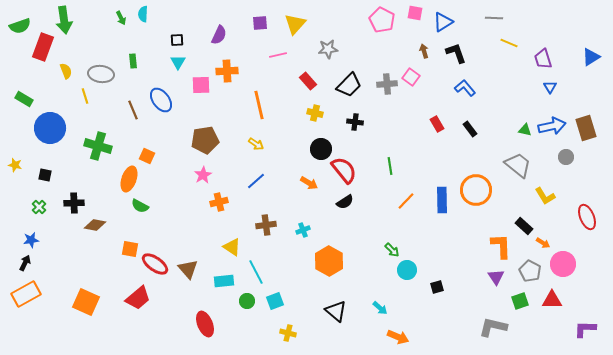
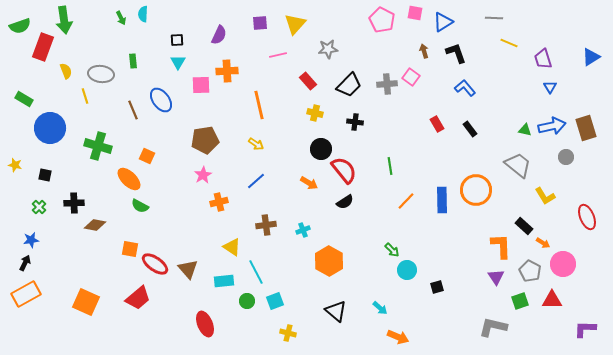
orange ellipse at (129, 179): rotated 65 degrees counterclockwise
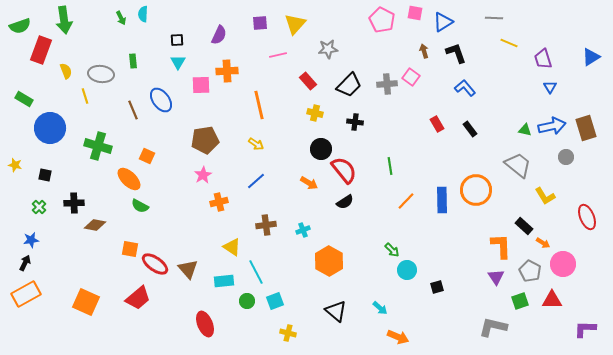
red rectangle at (43, 47): moved 2 px left, 3 px down
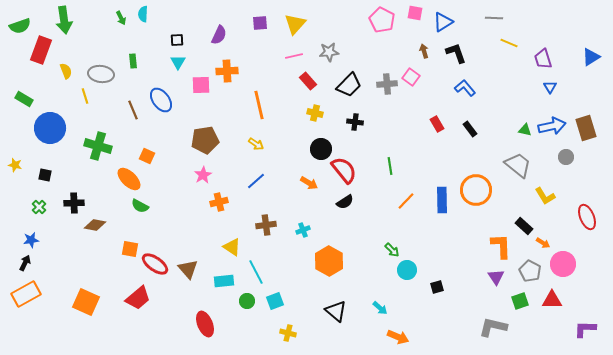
gray star at (328, 49): moved 1 px right, 3 px down
pink line at (278, 55): moved 16 px right, 1 px down
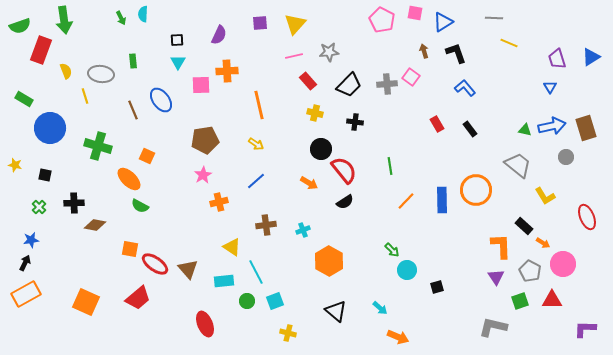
purple trapezoid at (543, 59): moved 14 px right
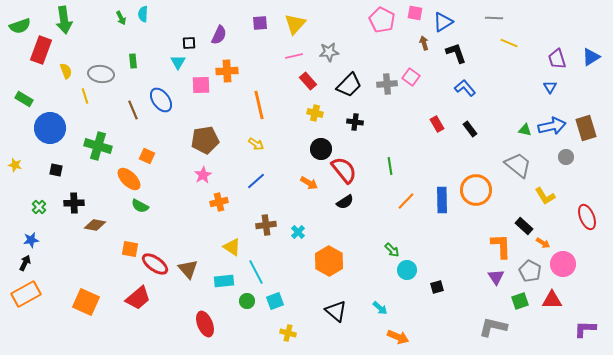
black square at (177, 40): moved 12 px right, 3 px down
brown arrow at (424, 51): moved 8 px up
black square at (45, 175): moved 11 px right, 5 px up
cyan cross at (303, 230): moved 5 px left, 2 px down; rotated 24 degrees counterclockwise
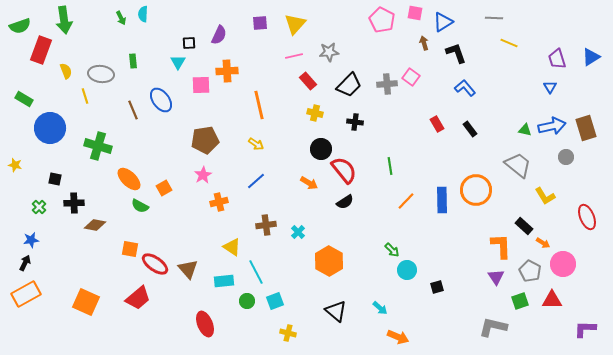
orange square at (147, 156): moved 17 px right, 32 px down; rotated 35 degrees clockwise
black square at (56, 170): moved 1 px left, 9 px down
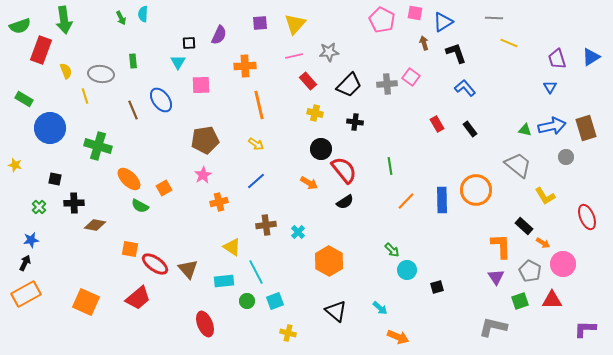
orange cross at (227, 71): moved 18 px right, 5 px up
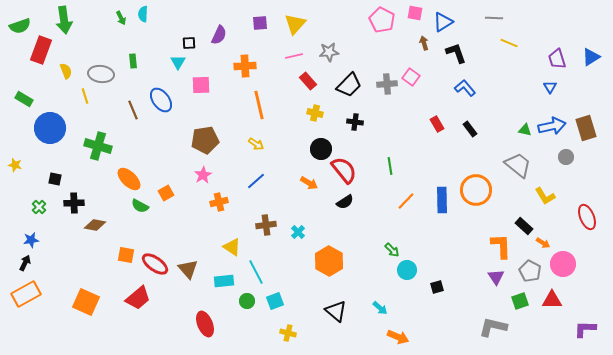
orange square at (164, 188): moved 2 px right, 5 px down
orange square at (130, 249): moved 4 px left, 6 px down
